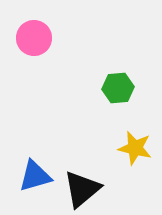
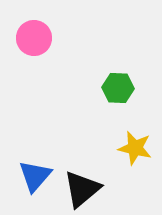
green hexagon: rotated 8 degrees clockwise
blue triangle: rotated 33 degrees counterclockwise
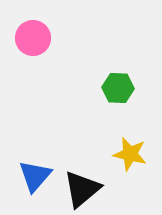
pink circle: moved 1 px left
yellow star: moved 5 px left, 6 px down
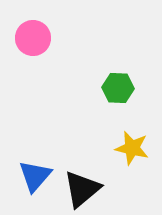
yellow star: moved 2 px right, 6 px up
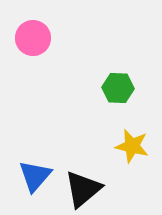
yellow star: moved 2 px up
black triangle: moved 1 px right
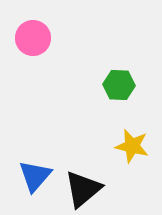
green hexagon: moved 1 px right, 3 px up
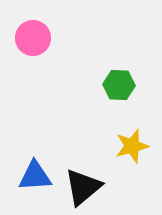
yellow star: rotated 28 degrees counterclockwise
blue triangle: rotated 45 degrees clockwise
black triangle: moved 2 px up
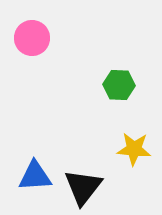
pink circle: moved 1 px left
yellow star: moved 2 px right, 3 px down; rotated 20 degrees clockwise
black triangle: rotated 12 degrees counterclockwise
